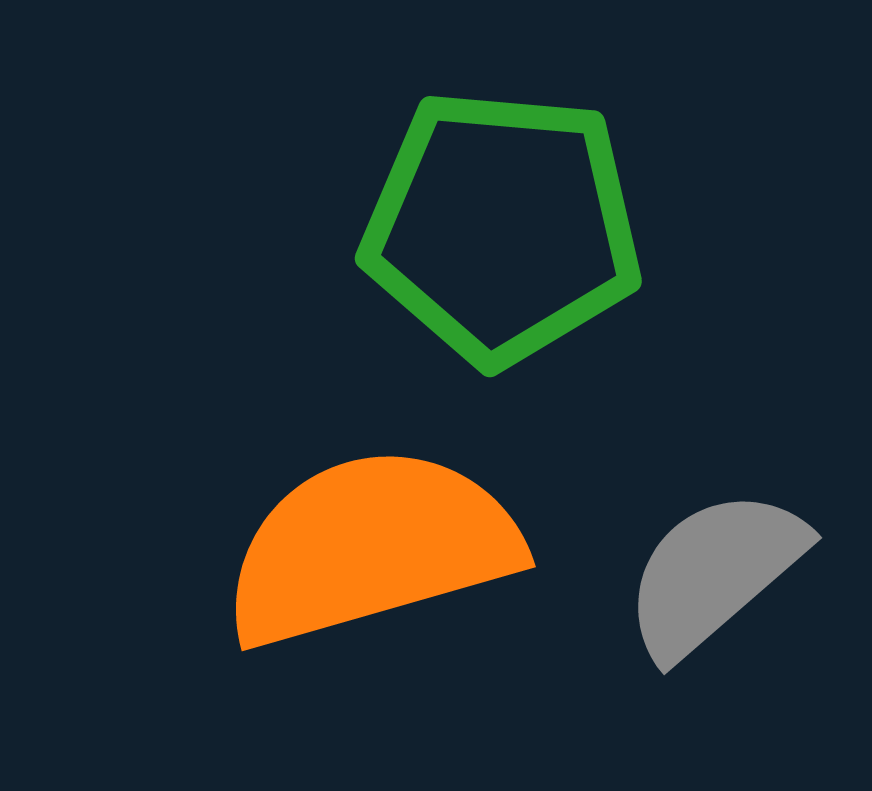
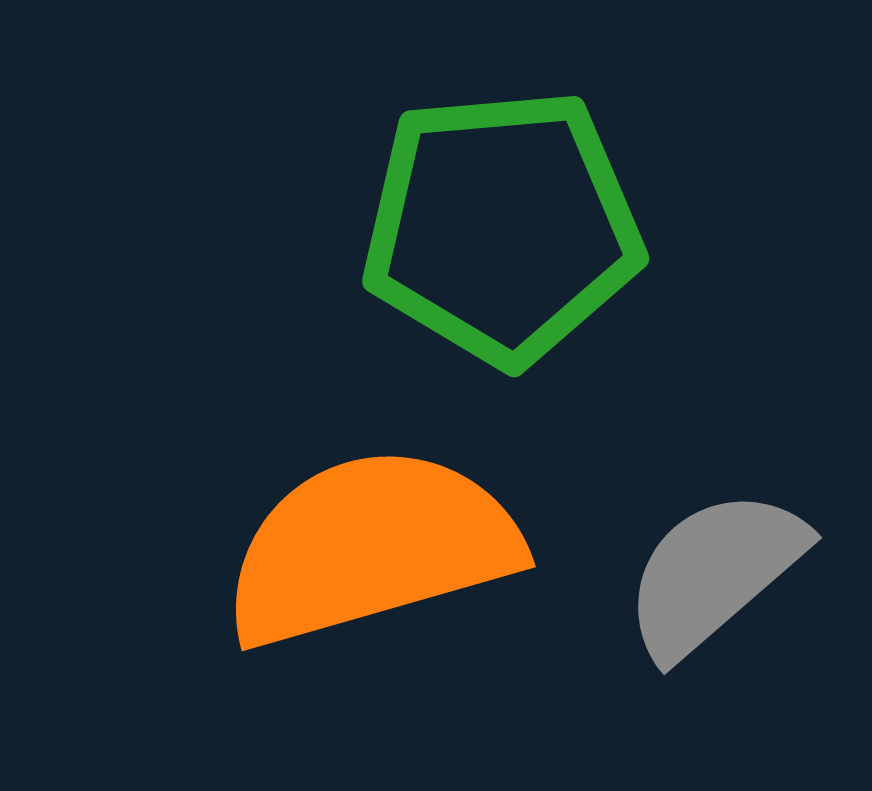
green pentagon: rotated 10 degrees counterclockwise
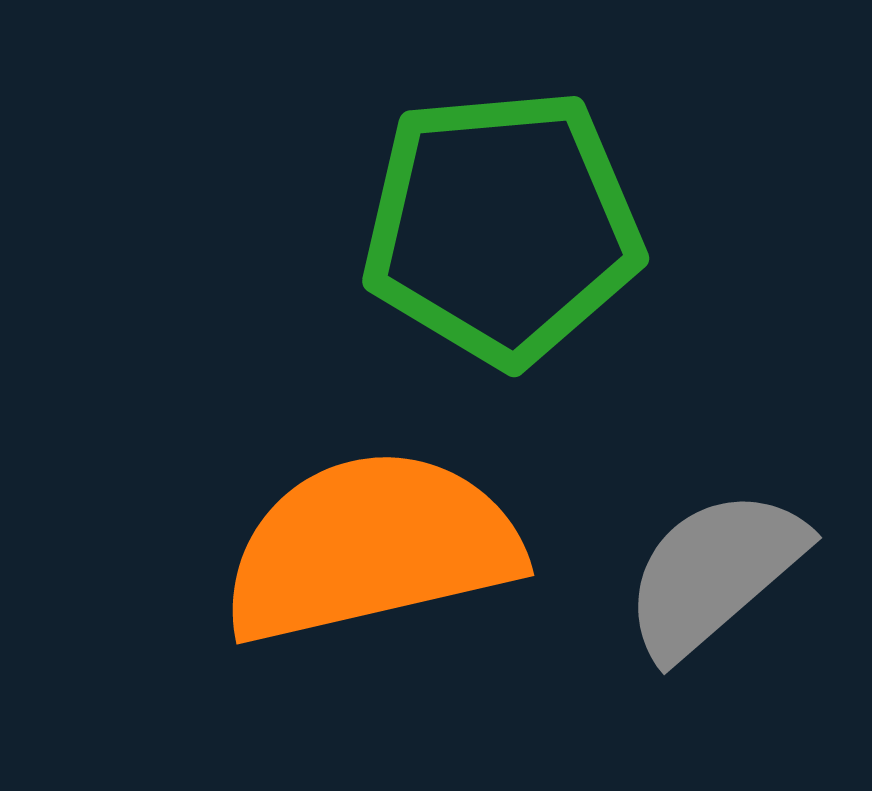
orange semicircle: rotated 3 degrees clockwise
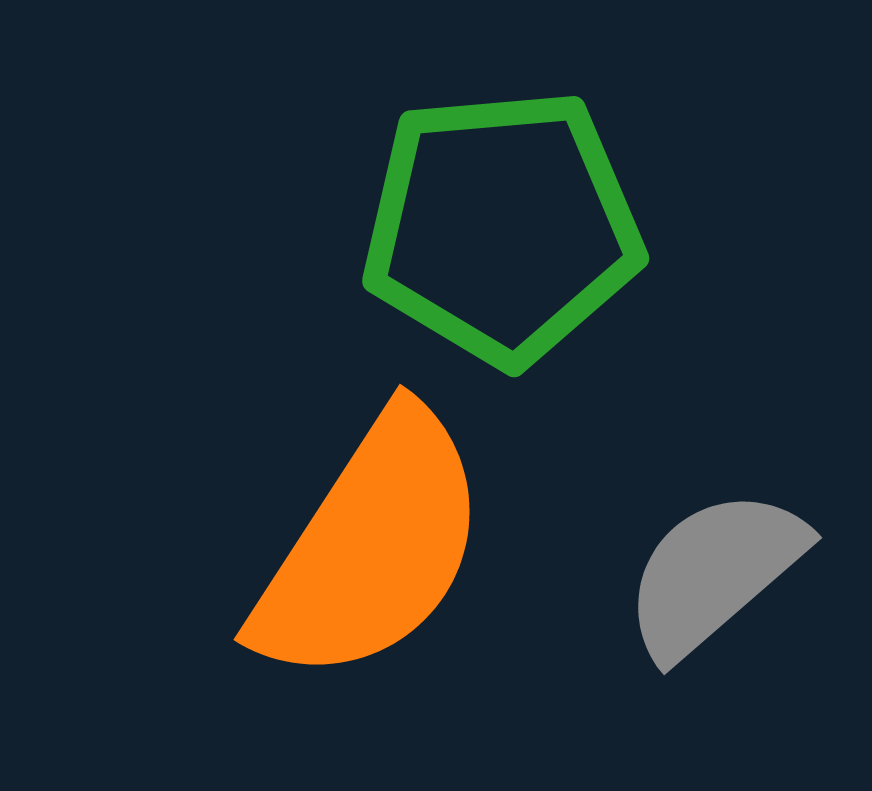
orange semicircle: rotated 136 degrees clockwise
